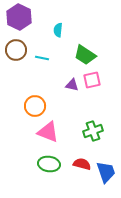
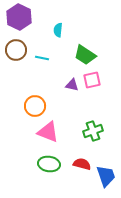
blue trapezoid: moved 4 px down
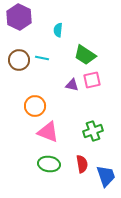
brown circle: moved 3 px right, 10 px down
red semicircle: rotated 66 degrees clockwise
